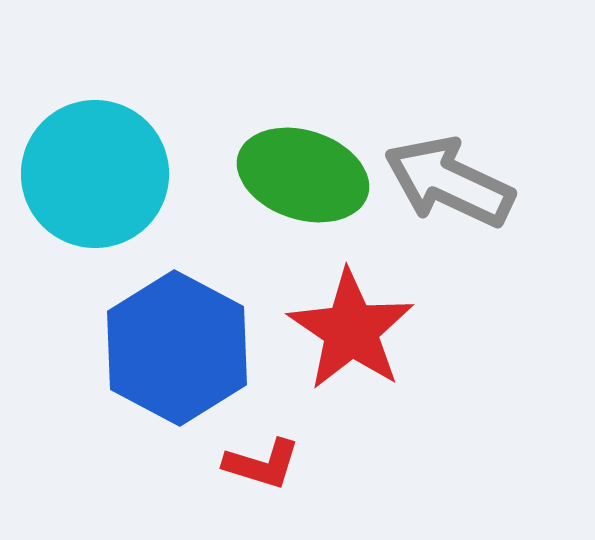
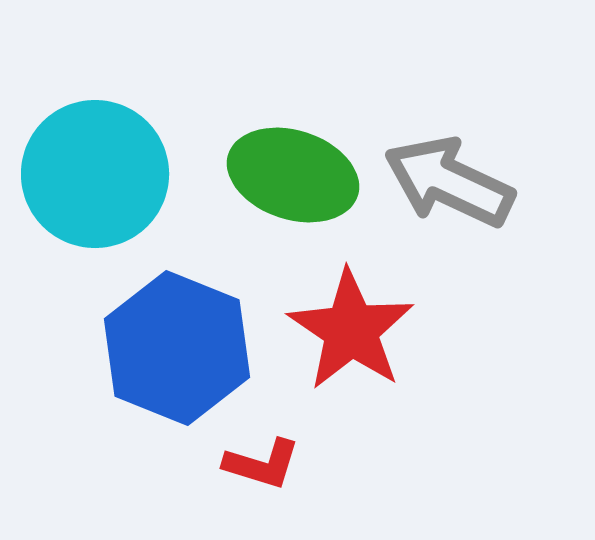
green ellipse: moved 10 px left
blue hexagon: rotated 6 degrees counterclockwise
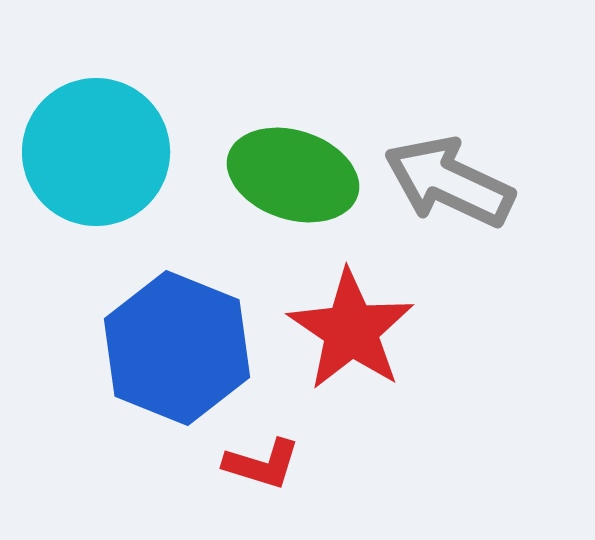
cyan circle: moved 1 px right, 22 px up
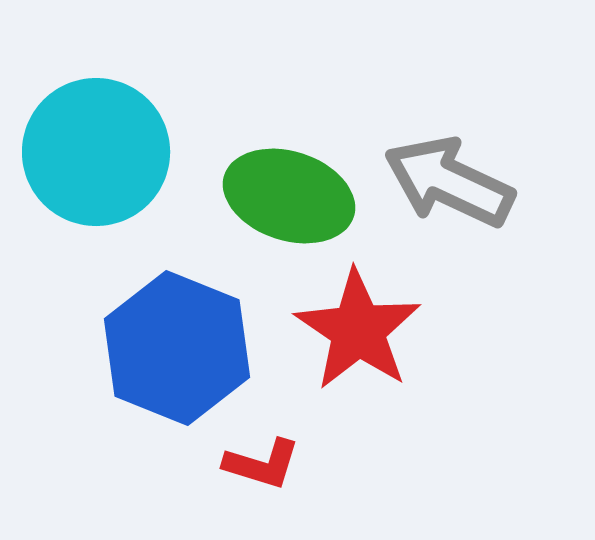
green ellipse: moved 4 px left, 21 px down
red star: moved 7 px right
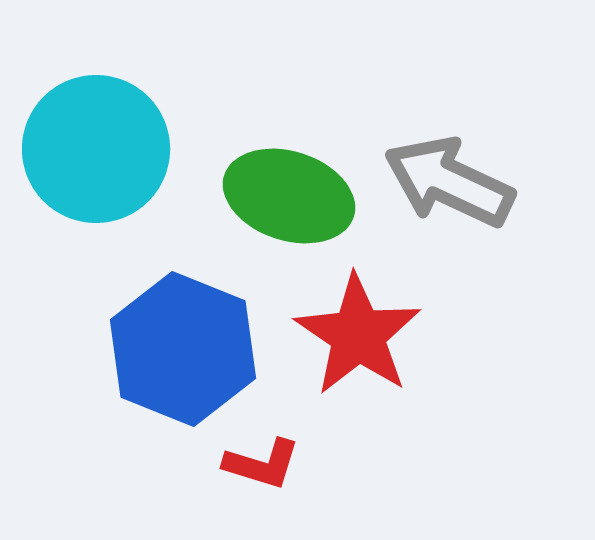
cyan circle: moved 3 px up
red star: moved 5 px down
blue hexagon: moved 6 px right, 1 px down
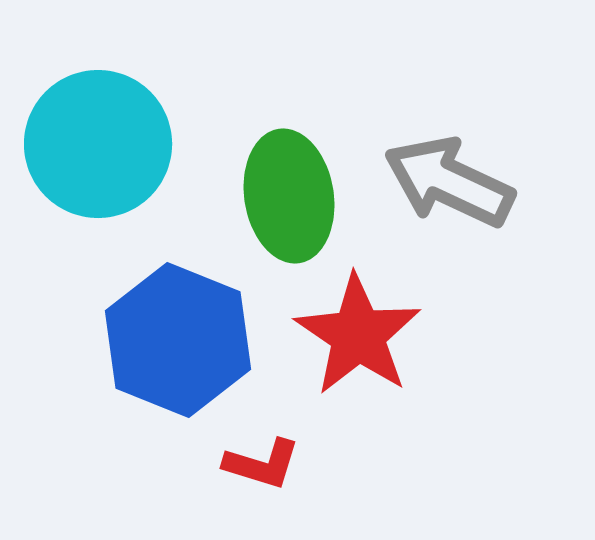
cyan circle: moved 2 px right, 5 px up
green ellipse: rotated 63 degrees clockwise
blue hexagon: moved 5 px left, 9 px up
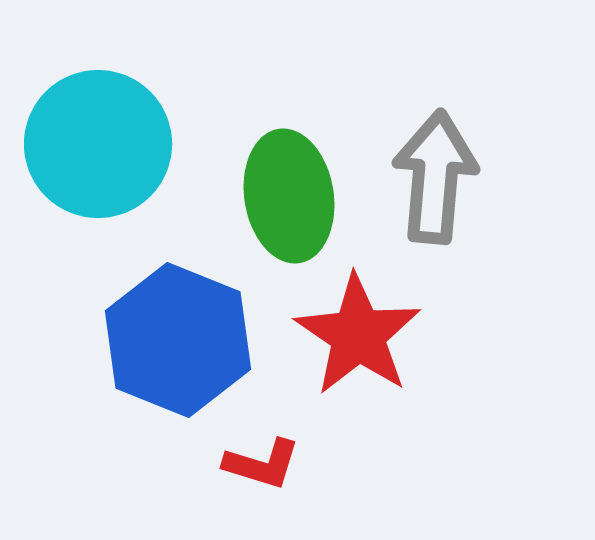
gray arrow: moved 14 px left, 5 px up; rotated 70 degrees clockwise
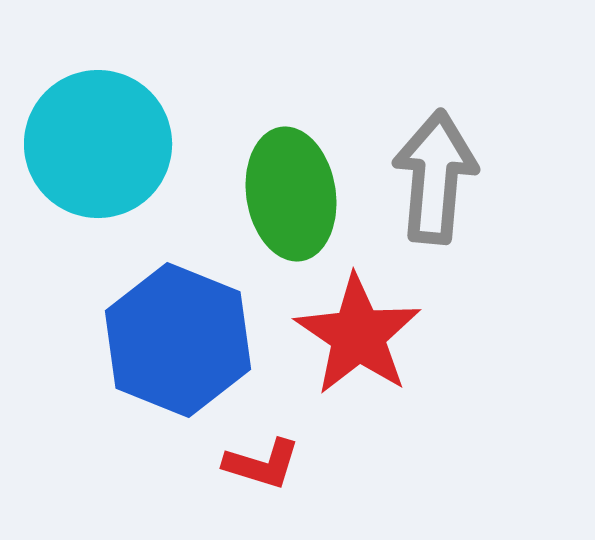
green ellipse: moved 2 px right, 2 px up
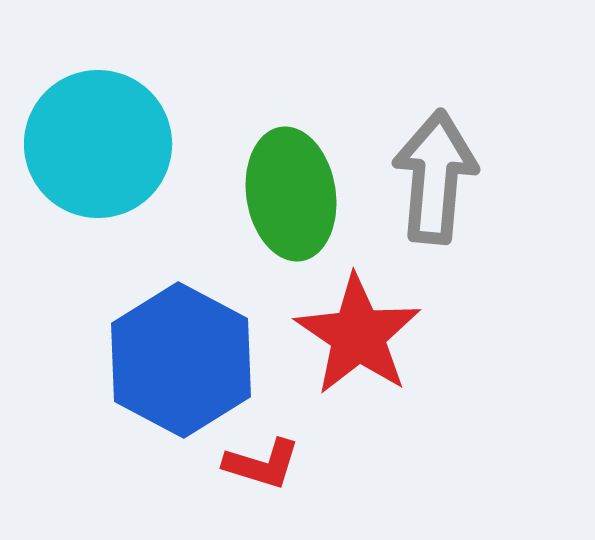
blue hexagon: moved 3 px right, 20 px down; rotated 6 degrees clockwise
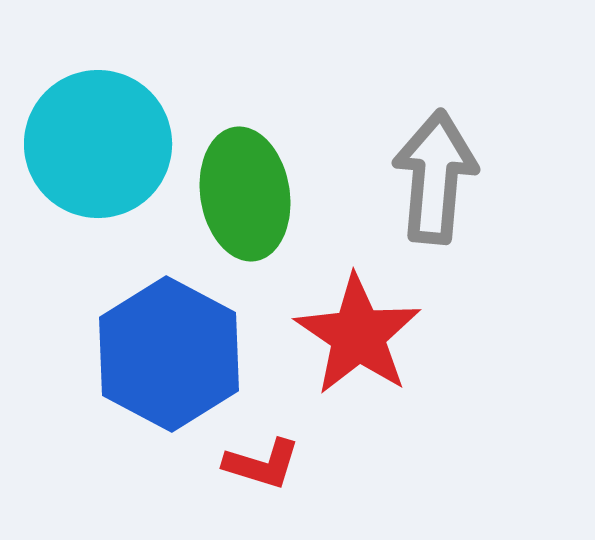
green ellipse: moved 46 px left
blue hexagon: moved 12 px left, 6 px up
